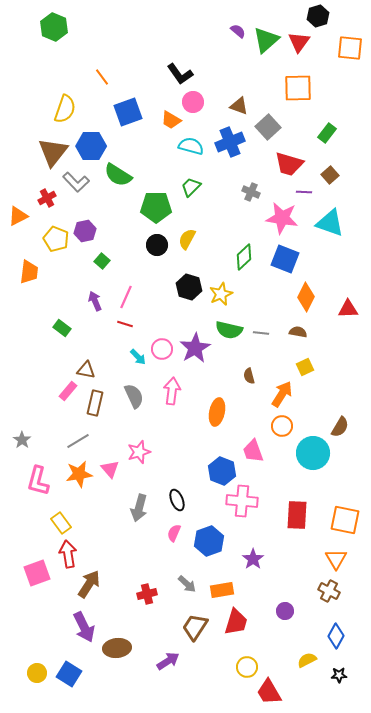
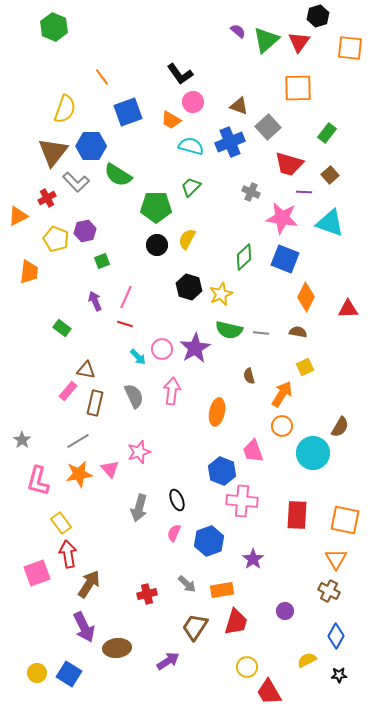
green square at (102, 261): rotated 28 degrees clockwise
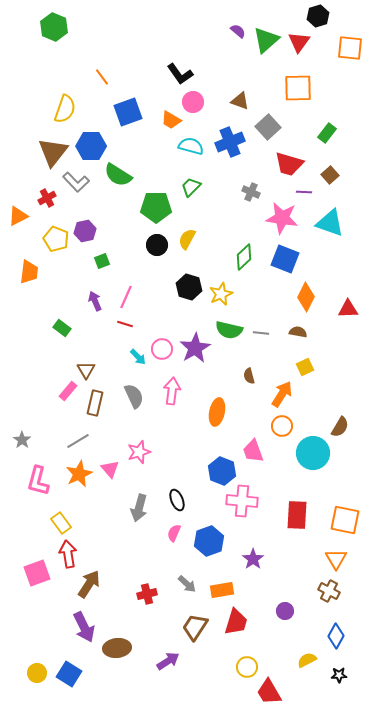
brown triangle at (239, 106): moved 1 px right, 5 px up
brown triangle at (86, 370): rotated 48 degrees clockwise
orange star at (79, 474): rotated 16 degrees counterclockwise
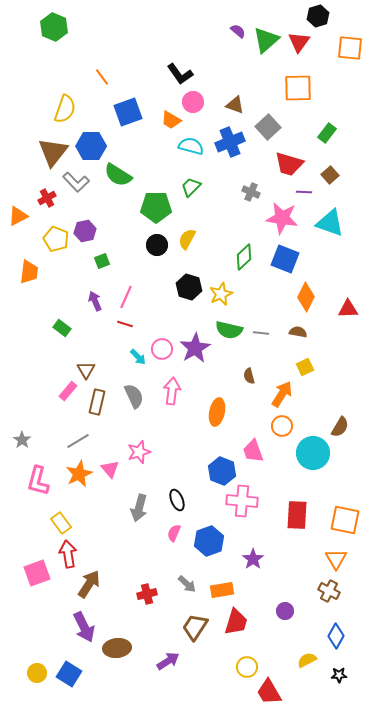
brown triangle at (240, 101): moved 5 px left, 4 px down
brown rectangle at (95, 403): moved 2 px right, 1 px up
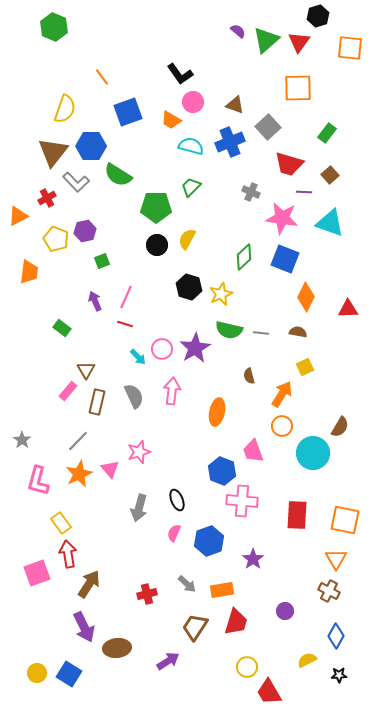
gray line at (78, 441): rotated 15 degrees counterclockwise
